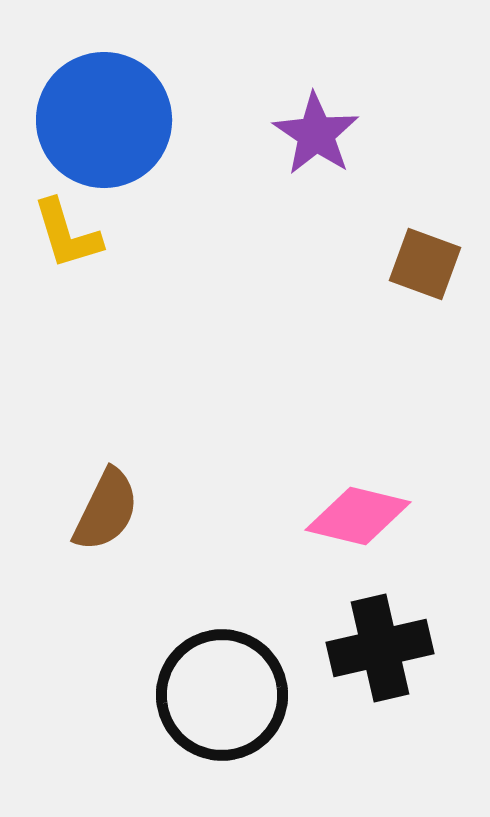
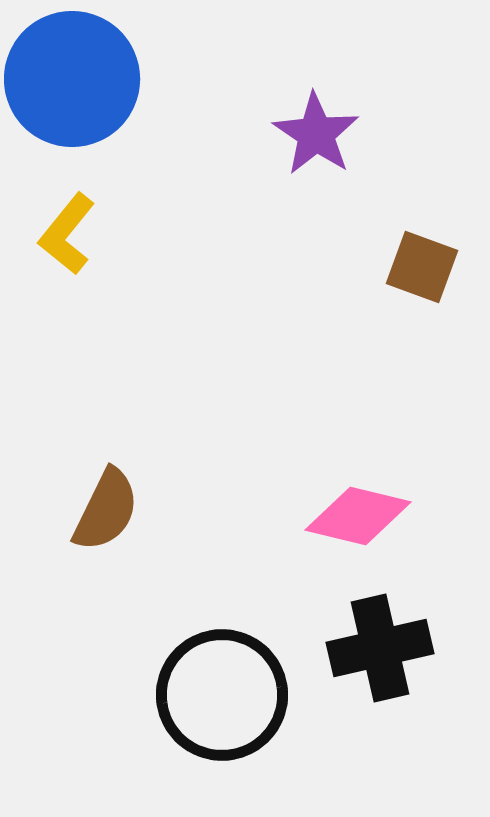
blue circle: moved 32 px left, 41 px up
yellow L-shape: rotated 56 degrees clockwise
brown square: moved 3 px left, 3 px down
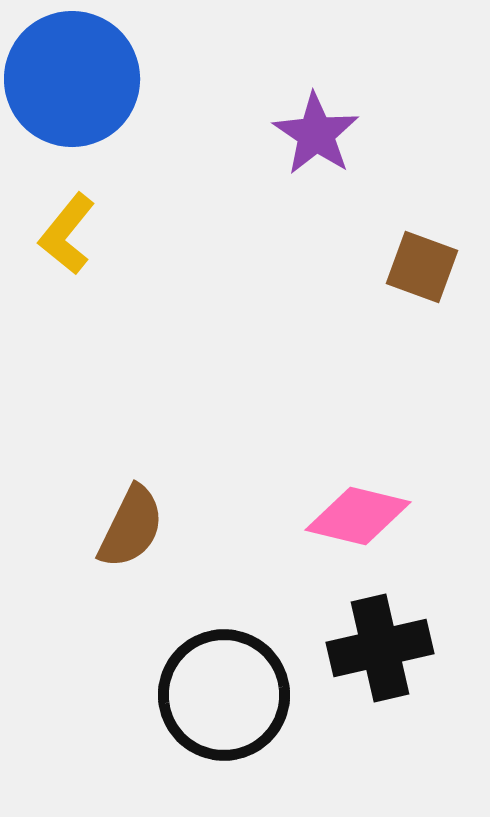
brown semicircle: moved 25 px right, 17 px down
black circle: moved 2 px right
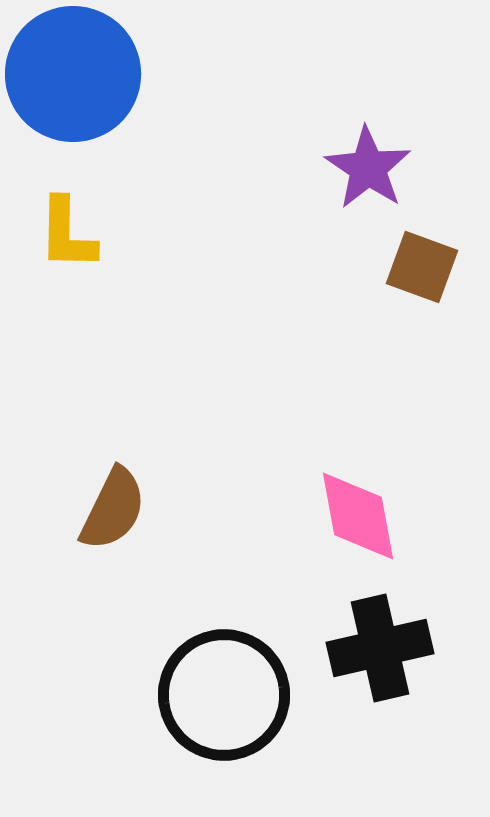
blue circle: moved 1 px right, 5 px up
purple star: moved 52 px right, 34 px down
yellow L-shape: rotated 38 degrees counterclockwise
pink diamond: rotated 66 degrees clockwise
brown semicircle: moved 18 px left, 18 px up
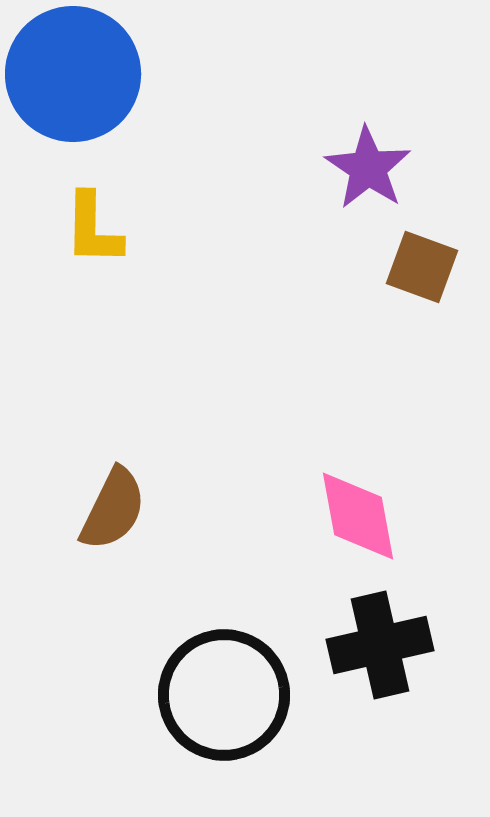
yellow L-shape: moved 26 px right, 5 px up
black cross: moved 3 px up
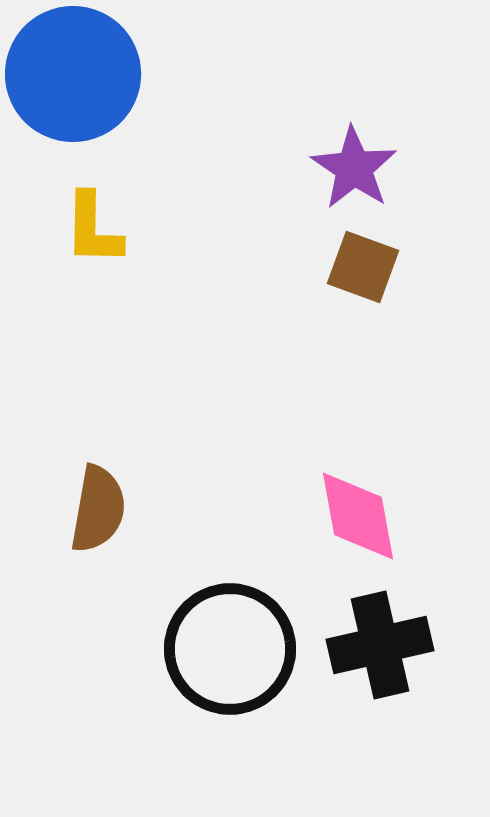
purple star: moved 14 px left
brown square: moved 59 px left
brown semicircle: moved 15 px left; rotated 16 degrees counterclockwise
black circle: moved 6 px right, 46 px up
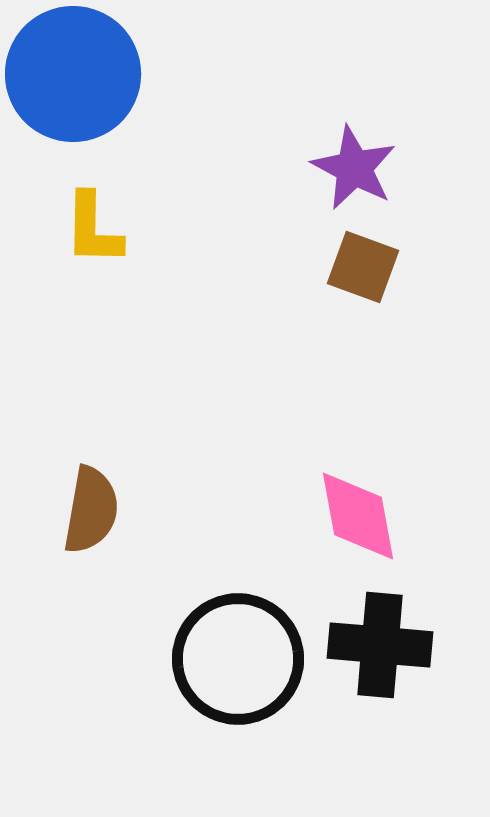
purple star: rotated 6 degrees counterclockwise
brown semicircle: moved 7 px left, 1 px down
black cross: rotated 18 degrees clockwise
black circle: moved 8 px right, 10 px down
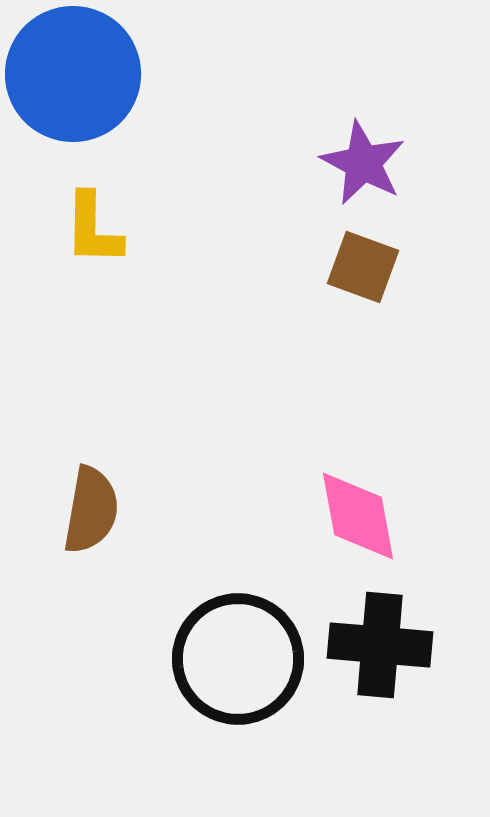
purple star: moved 9 px right, 5 px up
